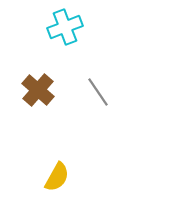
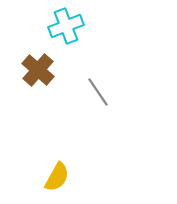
cyan cross: moved 1 px right, 1 px up
brown cross: moved 20 px up
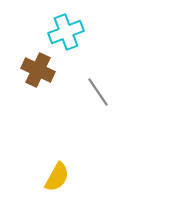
cyan cross: moved 6 px down
brown cross: rotated 16 degrees counterclockwise
